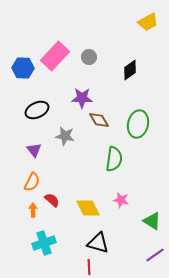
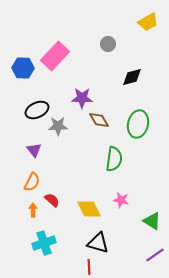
gray circle: moved 19 px right, 13 px up
black diamond: moved 2 px right, 7 px down; rotated 20 degrees clockwise
gray star: moved 7 px left, 10 px up; rotated 12 degrees counterclockwise
yellow diamond: moved 1 px right, 1 px down
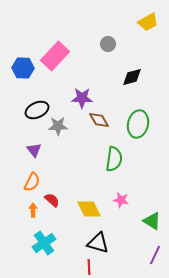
cyan cross: rotated 15 degrees counterclockwise
purple line: rotated 30 degrees counterclockwise
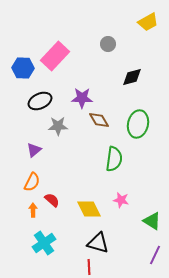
black ellipse: moved 3 px right, 9 px up
purple triangle: rotated 28 degrees clockwise
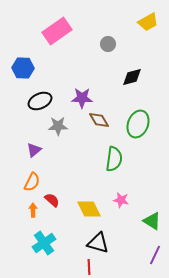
pink rectangle: moved 2 px right, 25 px up; rotated 12 degrees clockwise
green ellipse: rotated 8 degrees clockwise
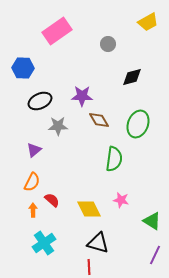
purple star: moved 2 px up
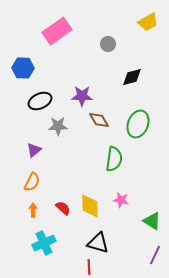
red semicircle: moved 11 px right, 8 px down
yellow diamond: moved 1 px right, 3 px up; rotated 25 degrees clockwise
cyan cross: rotated 10 degrees clockwise
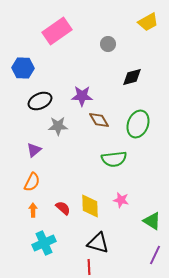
green semicircle: rotated 75 degrees clockwise
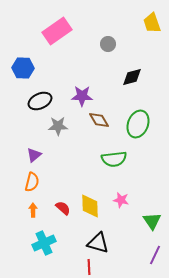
yellow trapezoid: moved 4 px right, 1 px down; rotated 100 degrees clockwise
purple triangle: moved 5 px down
orange semicircle: rotated 12 degrees counterclockwise
green triangle: rotated 24 degrees clockwise
